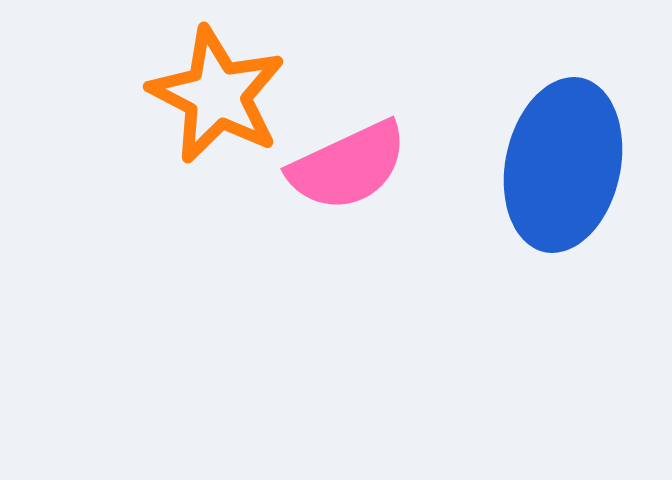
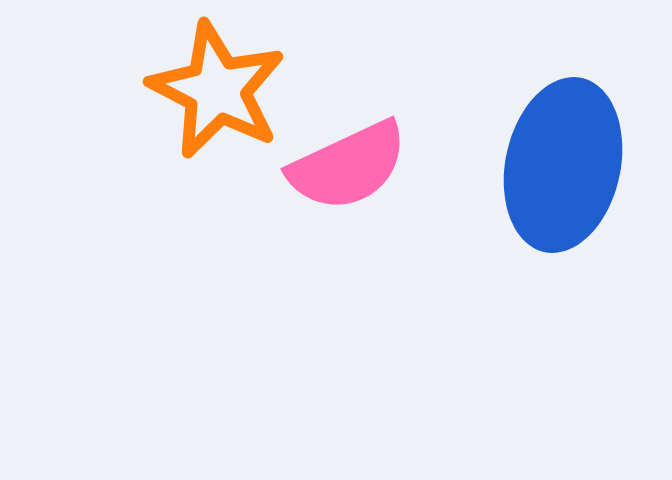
orange star: moved 5 px up
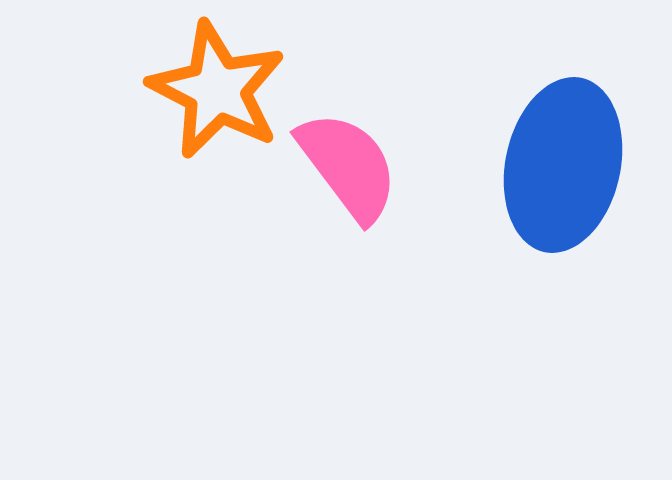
pink semicircle: rotated 102 degrees counterclockwise
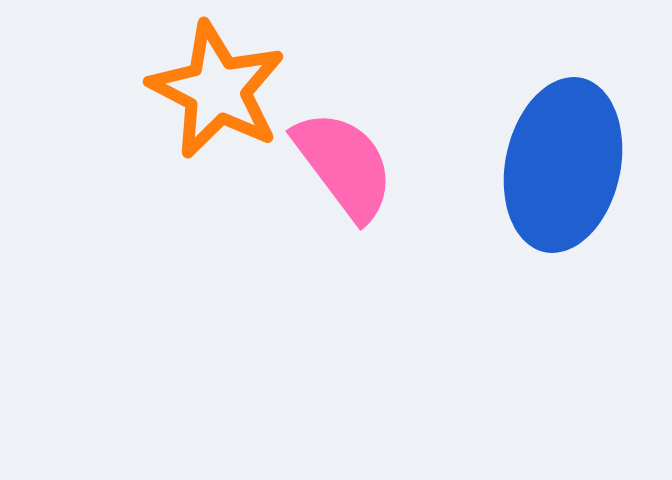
pink semicircle: moved 4 px left, 1 px up
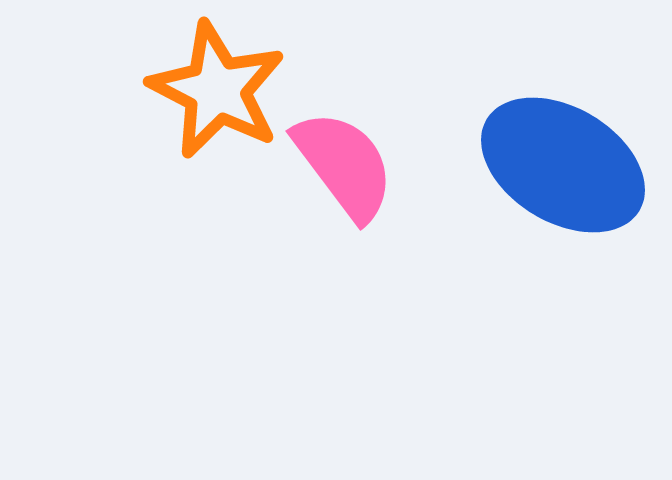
blue ellipse: rotated 71 degrees counterclockwise
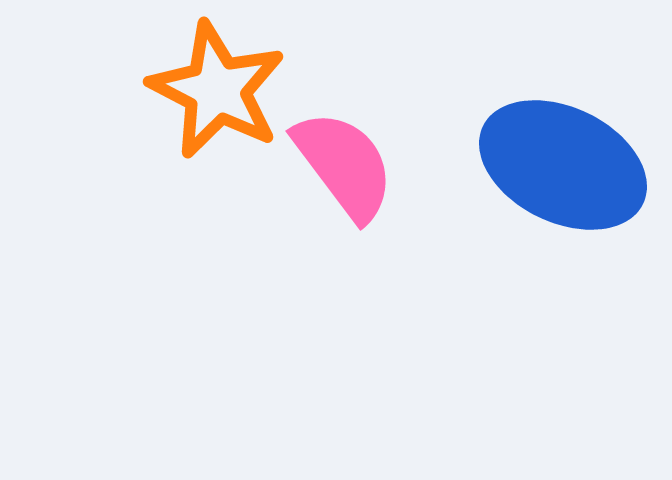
blue ellipse: rotated 5 degrees counterclockwise
